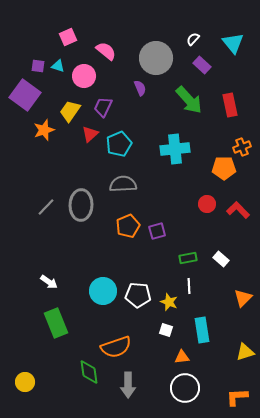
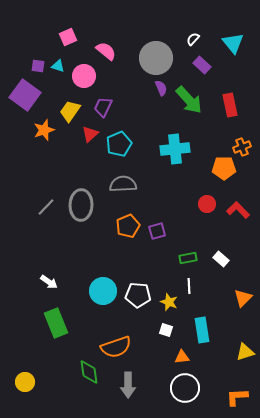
purple semicircle at (140, 88): moved 21 px right
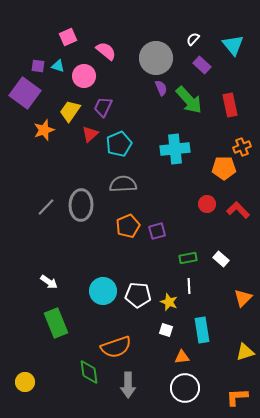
cyan triangle at (233, 43): moved 2 px down
purple square at (25, 95): moved 2 px up
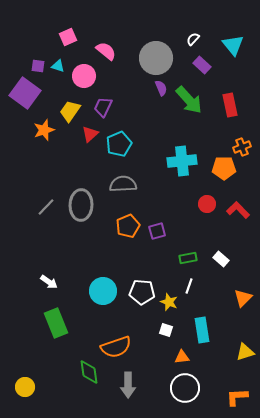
cyan cross at (175, 149): moved 7 px right, 12 px down
white line at (189, 286): rotated 21 degrees clockwise
white pentagon at (138, 295): moved 4 px right, 3 px up
yellow circle at (25, 382): moved 5 px down
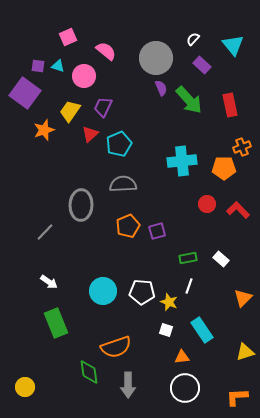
gray line at (46, 207): moved 1 px left, 25 px down
cyan rectangle at (202, 330): rotated 25 degrees counterclockwise
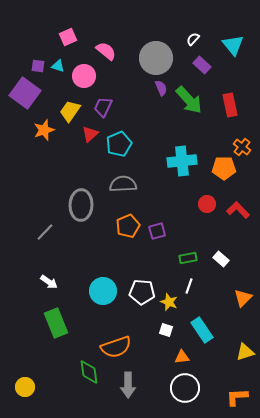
orange cross at (242, 147): rotated 30 degrees counterclockwise
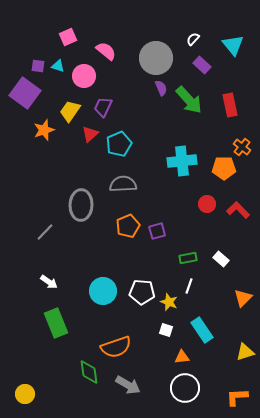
gray arrow at (128, 385): rotated 60 degrees counterclockwise
yellow circle at (25, 387): moved 7 px down
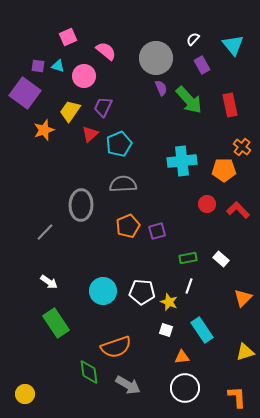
purple rectangle at (202, 65): rotated 18 degrees clockwise
orange pentagon at (224, 168): moved 2 px down
green rectangle at (56, 323): rotated 12 degrees counterclockwise
orange L-shape at (237, 397): rotated 90 degrees clockwise
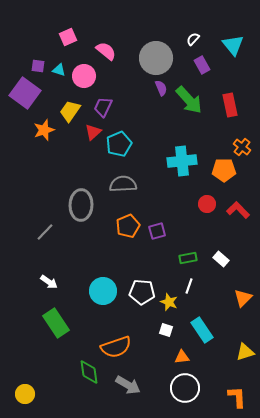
cyan triangle at (58, 66): moved 1 px right, 4 px down
red triangle at (90, 134): moved 3 px right, 2 px up
